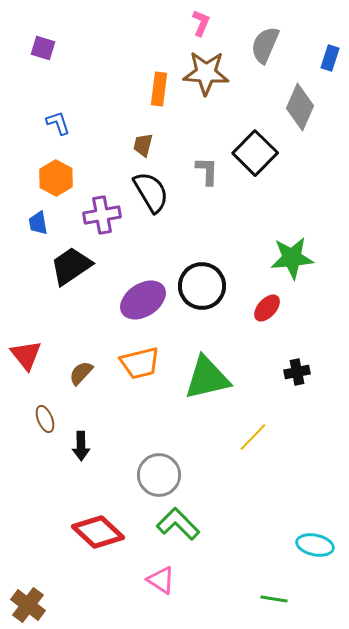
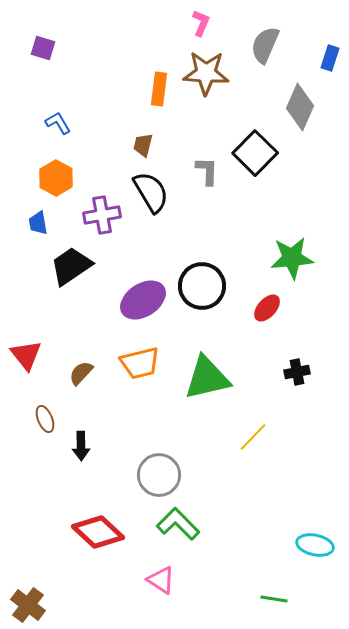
blue L-shape: rotated 12 degrees counterclockwise
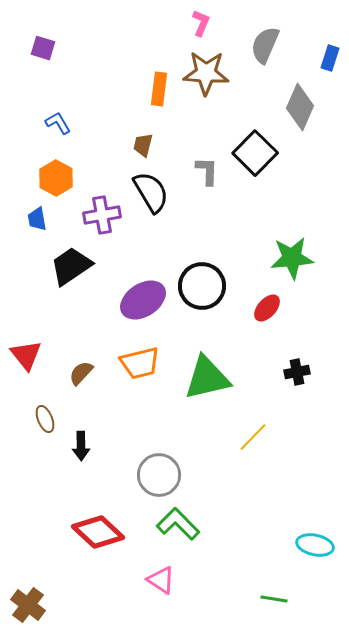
blue trapezoid: moved 1 px left, 4 px up
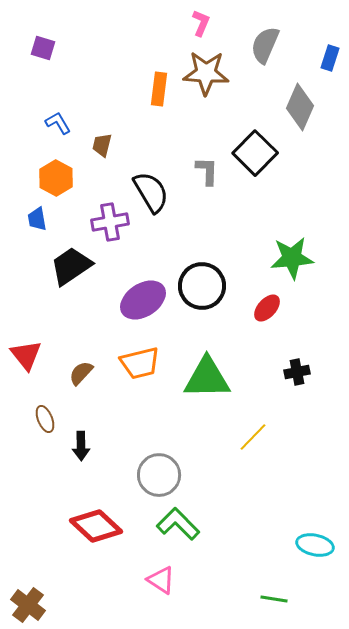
brown trapezoid: moved 41 px left
purple cross: moved 8 px right, 7 px down
green triangle: rotated 12 degrees clockwise
red diamond: moved 2 px left, 6 px up
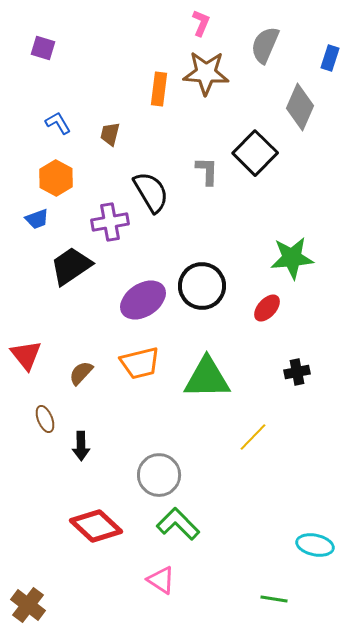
brown trapezoid: moved 8 px right, 11 px up
blue trapezoid: rotated 100 degrees counterclockwise
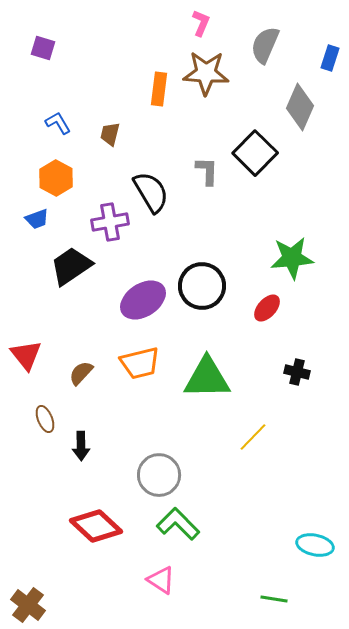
black cross: rotated 25 degrees clockwise
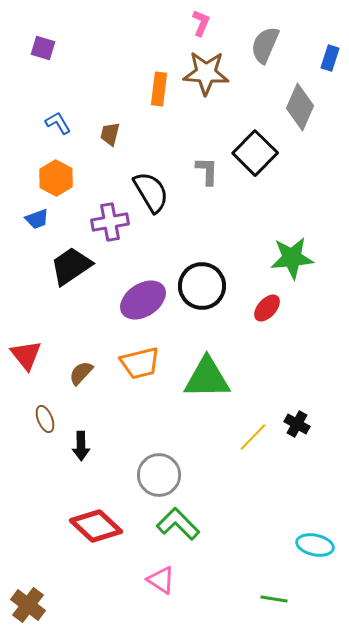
black cross: moved 52 px down; rotated 15 degrees clockwise
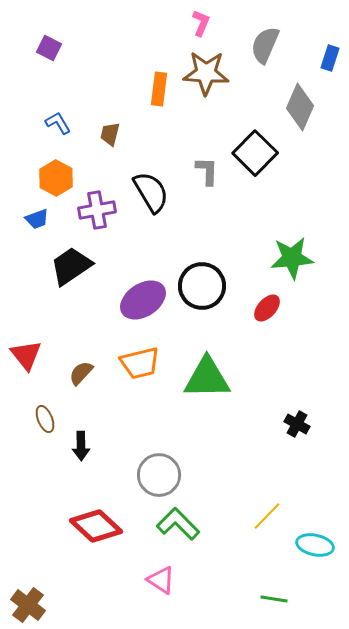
purple square: moved 6 px right; rotated 10 degrees clockwise
purple cross: moved 13 px left, 12 px up
yellow line: moved 14 px right, 79 px down
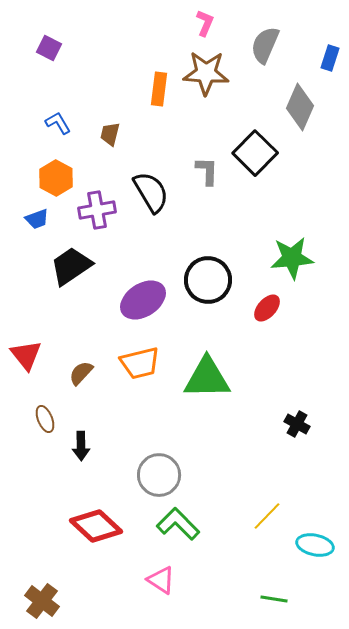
pink L-shape: moved 4 px right
black circle: moved 6 px right, 6 px up
brown cross: moved 14 px right, 4 px up
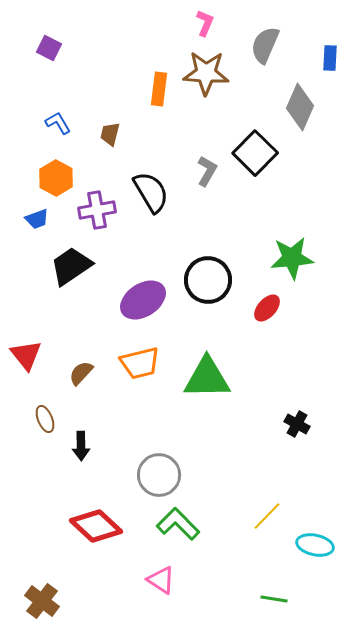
blue rectangle: rotated 15 degrees counterclockwise
gray L-shape: rotated 28 degrees clockwise
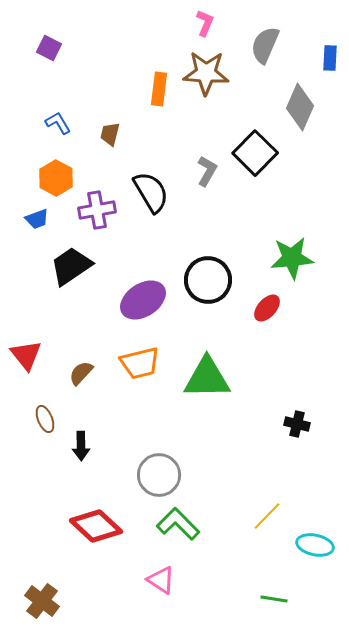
black cross: rotated 15 degrees counterclockwise
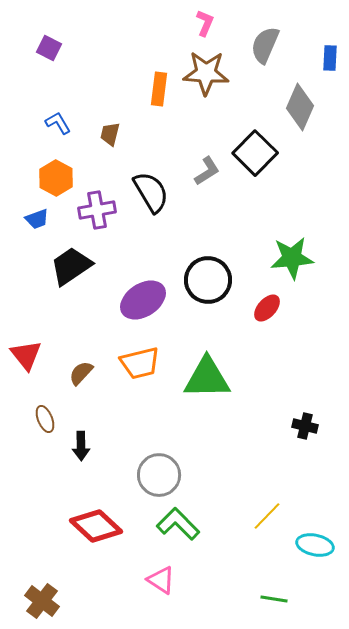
gray L-shape: rotated 28 degrees clockwise
black cross: moved 8 px right, 2 px down
